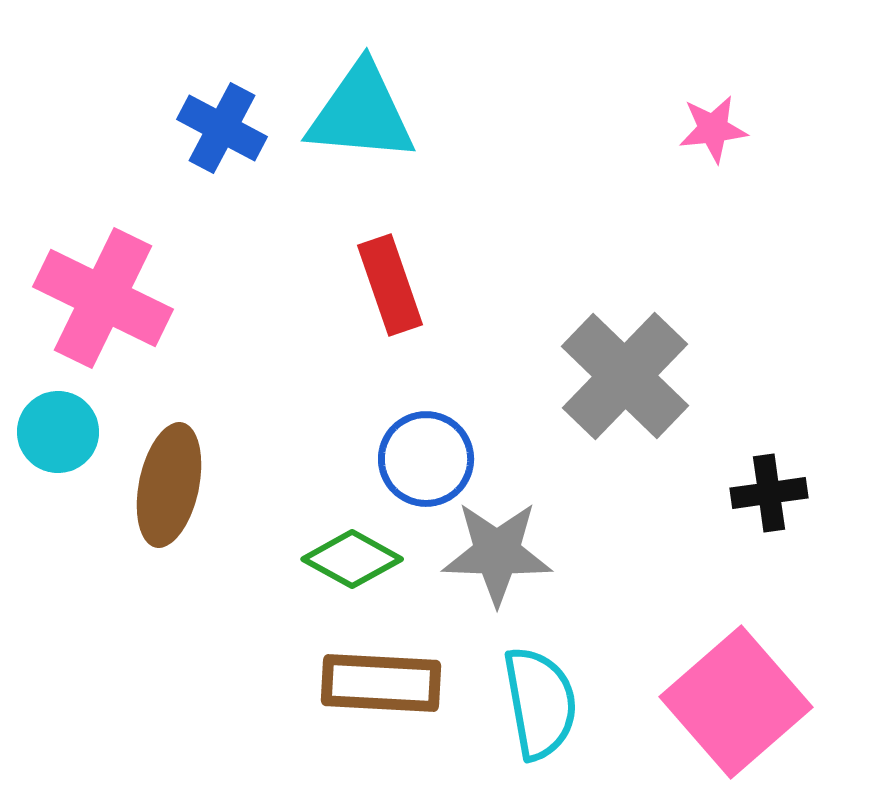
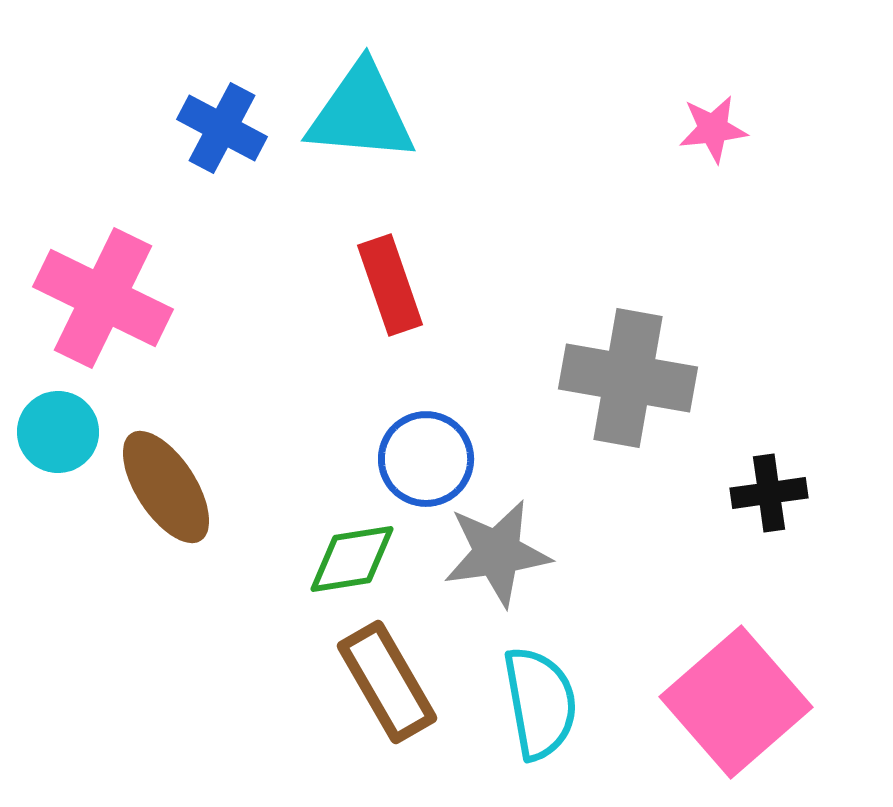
gray cross: moved 3 px right, 2 px down; rotated 34 degrees counterclockwise
brown ellipse: moved 3 px left, 2 px down; rotated 45 degrees counterclockwise
gray star: rotated 10 degrees counterclockwise
green diamond: rotated 38 degrees counterclockwise
brown rectangle: moved 6 px right, 1 px up; rotated 57 degrees clockwise
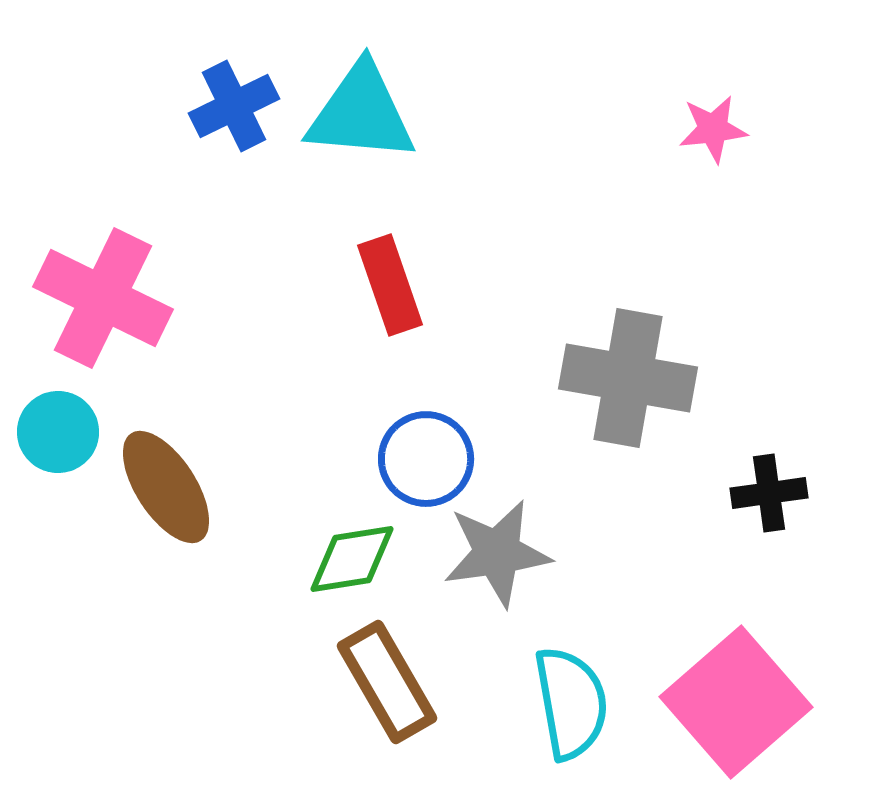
blue cross: moved 12 px right, 22 px up; rotated 36 degrees clockwise
cyan semicircle: moved 31 px right
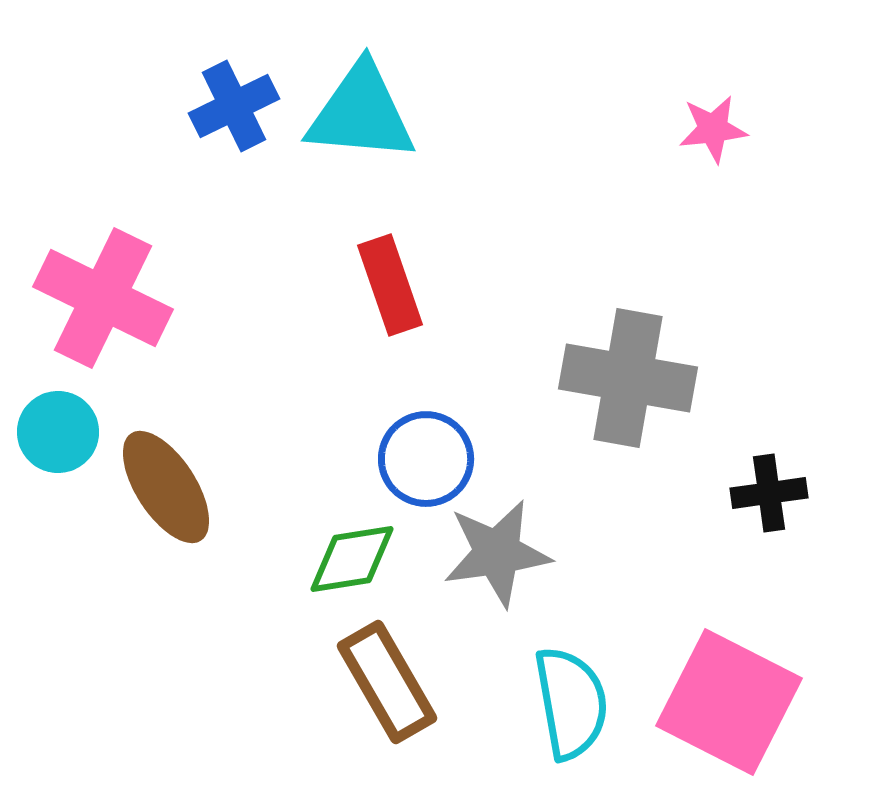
pink square: moved 7 px left; rotated 22 degrees counterclockwise
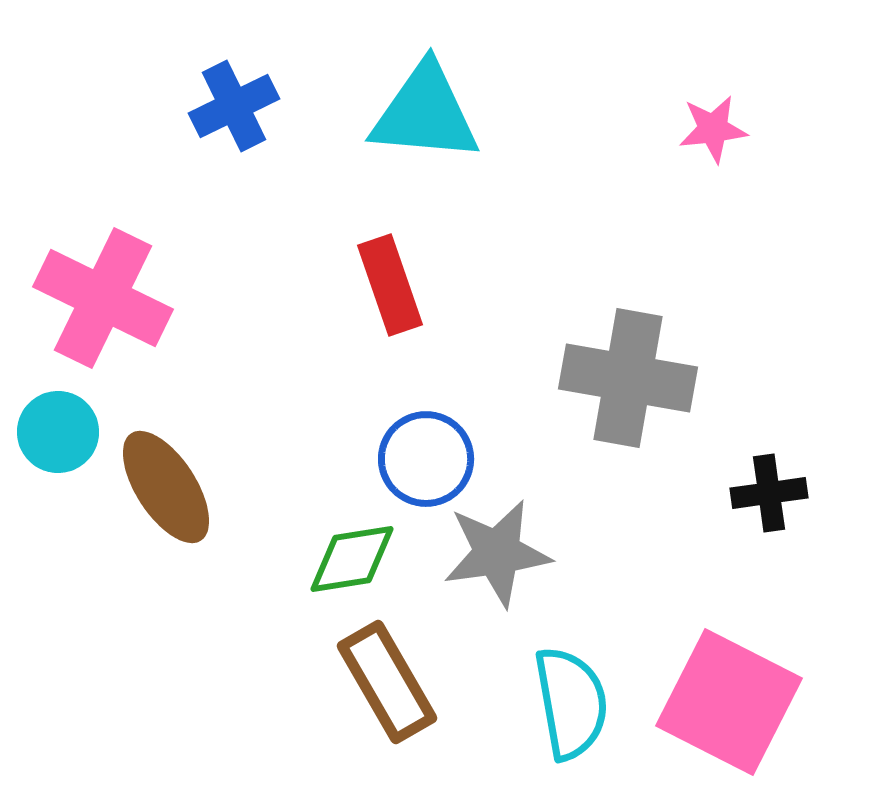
cyan triangle: moved 64 px right
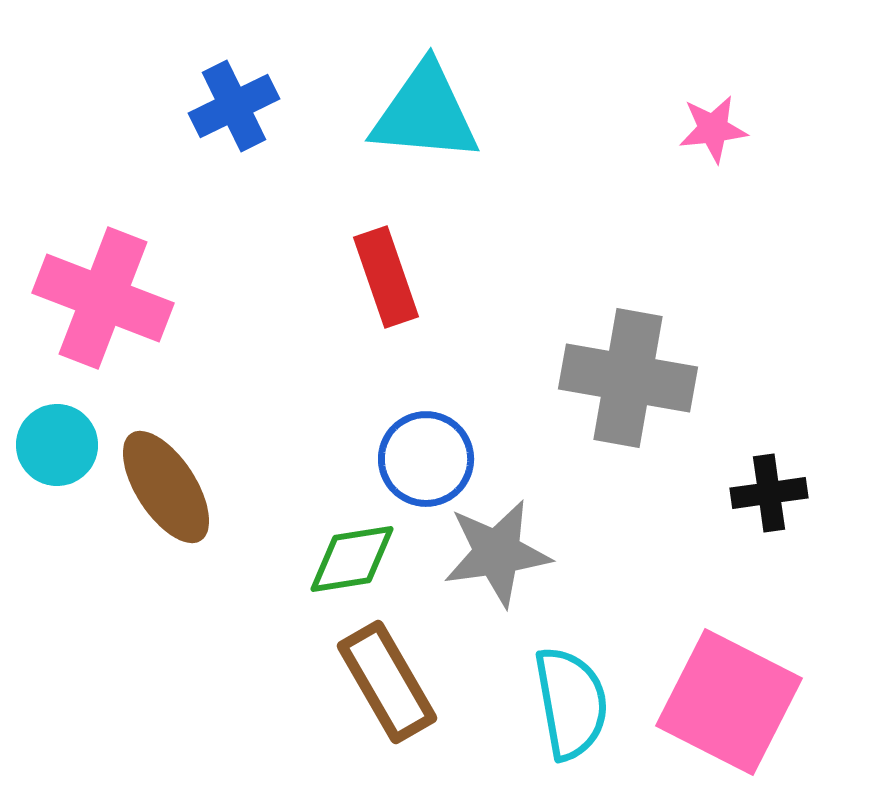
red rectangle: moved 4 px left, 8 px up
pink cross: rotated 5 degrees counterclockwise
cyan circle: moved 1 px left, 13 px down
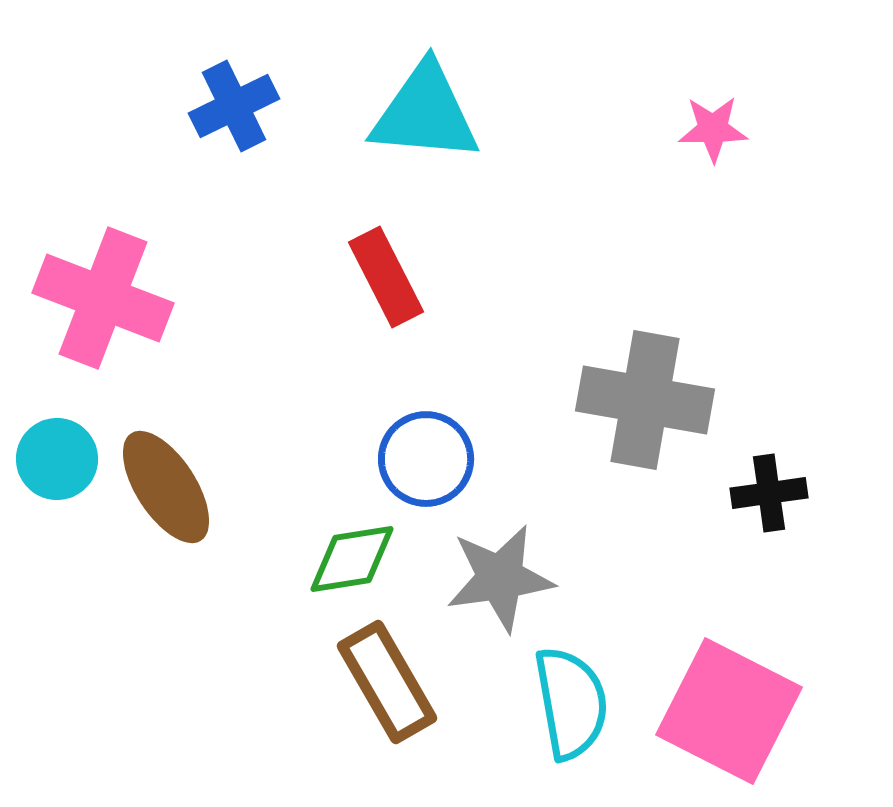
pink star: rotated 6 degrees clockwise
red rectangle: rotated 8 degrees counterclockwise
gray cross: moved 17 px right, 22 px down
cyan circle: moved 14 px down
gray star: moved 3 px right, 25 px down
pink square: moved 9 px down
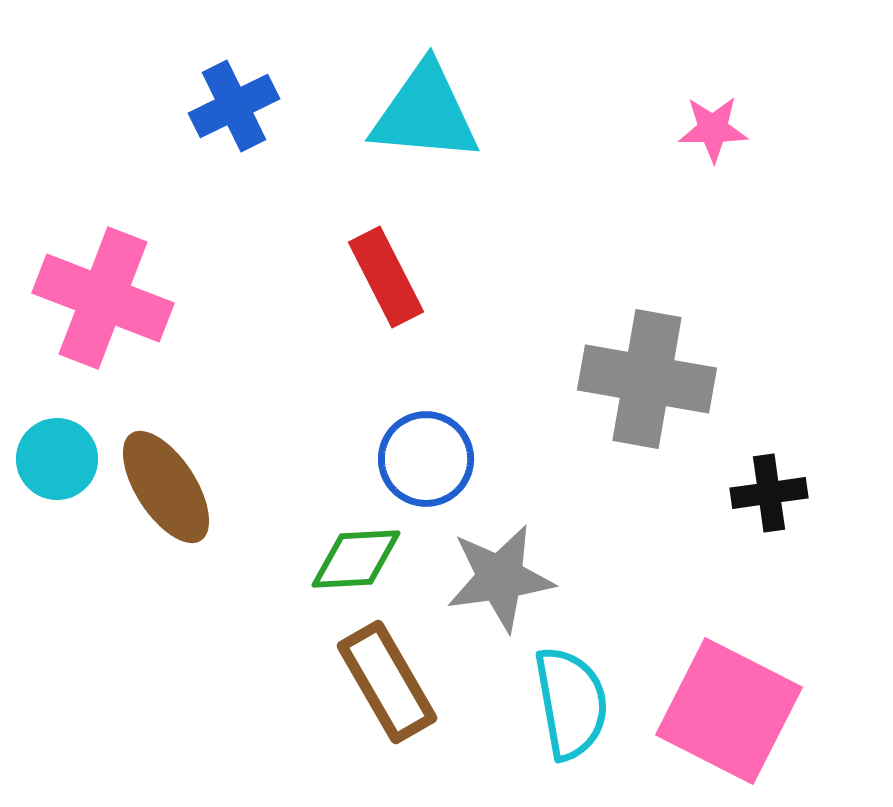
gray cross: moved 2 px right, 21 px up
green diamond: moved 4 px right; rotated 6 degrees clockwise
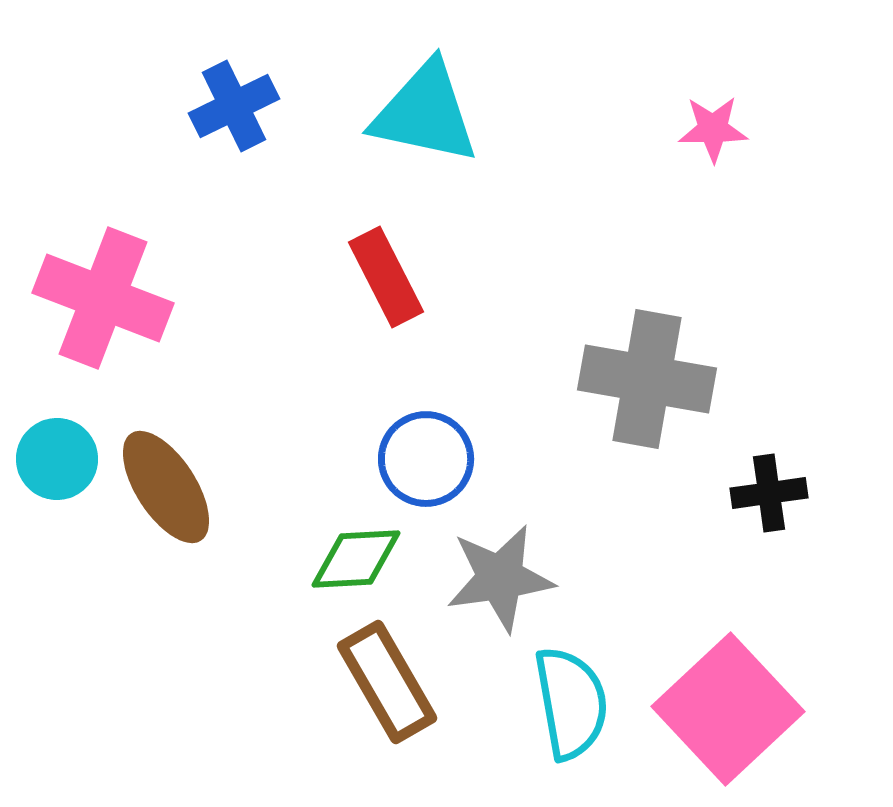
cyan triangle: rotated 7 degrees clockwise
pink square: moved 1 px left, 2 px up; rotated 20 degrees clockwise
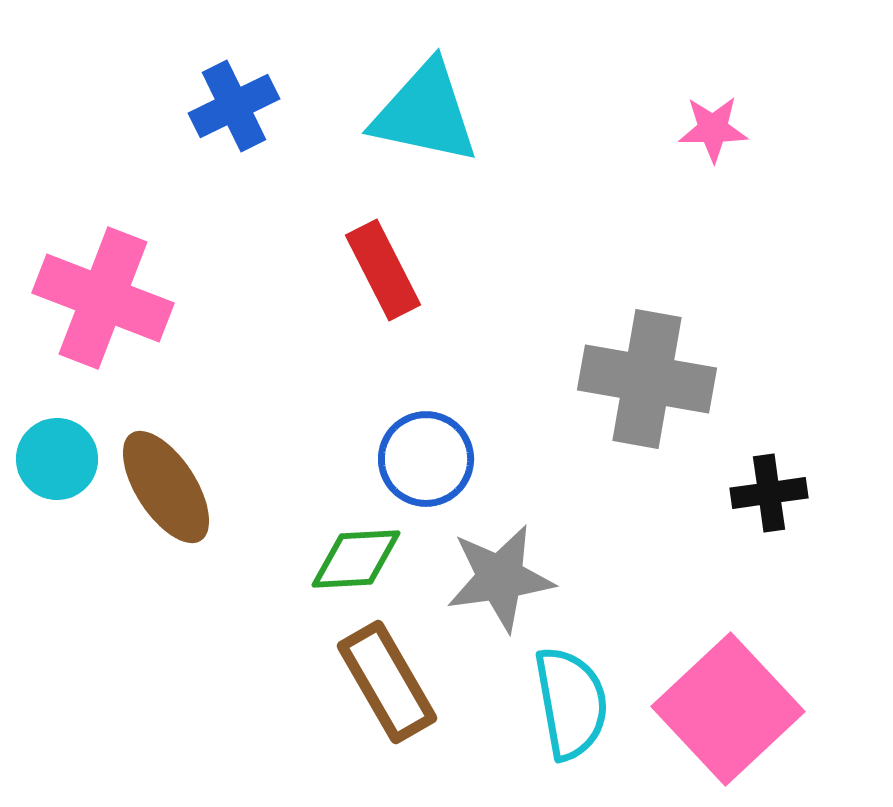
red rectangle: moved 3 px left, 7 px up
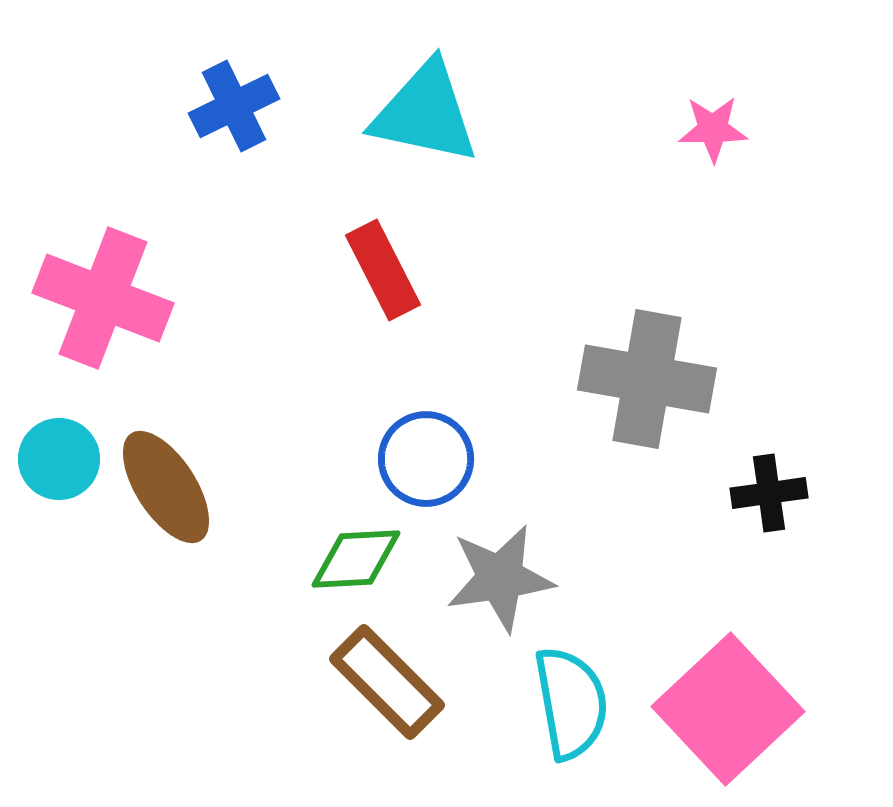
cyan circle: moved 2 px right
brown rectangle: rotated 15 degrees counterclockwise
